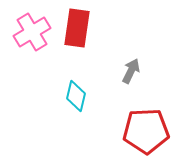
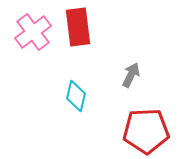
red rectangle: moved 1 px right, 1 px up; rotated 15 degrees counterclockwise
pink cross: moved 1 px right; rotated 6 degrees counterclockwise
gray arrow: moved 4 px down
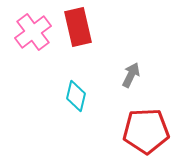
red rectangle: rotated 6 degrees counterclockwise
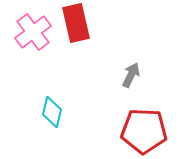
red rectangle: moved 2 px left, 4 px up
cyan diamond: moved 24 px left, 16 px down
red pentagon: moved 2 px left; rotated 6 degrees clockwise
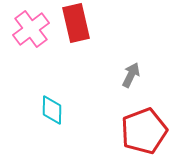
pink cross: moved 2 px left, 3 px up
cyan diamond: moved 2 px up; rotated 12 degrees counterclockwise
red pentagon: rotated 24 degrees counterclockwise
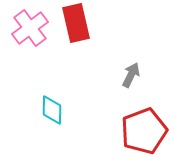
pink cross: moved 1 px left, 1 px up
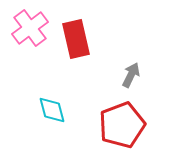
red rectangle: moved 16 px down
cyan diamond: rotated 16 degrees counterclockwise
red pentagon: moved 22 px left, 6 px up
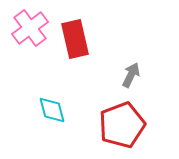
red rectangle: moved 1 px left
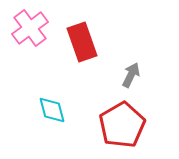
red rectangle: moved 7 px right, 3 px down; rotated 6 degrees counterclockwise
red pentagon: rotated 9 degrees counterclockwise
